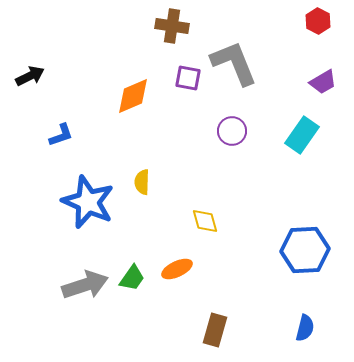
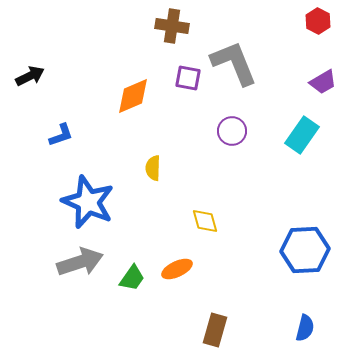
yellow semicircle: moved 11 px right, 14 px up
gray arrow: moved 5 px left, 23 px up
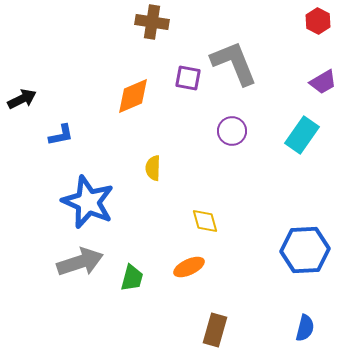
brown cross: moved 20 px left, 4 px up
black arrow: moved 8 px left, 23 px down
blue L-shape: rotated 8 degrees clockwise
orange ellipse: moved 12 px right, 2 px up
green trapezoid: rotated 20 degrees counterclockwise
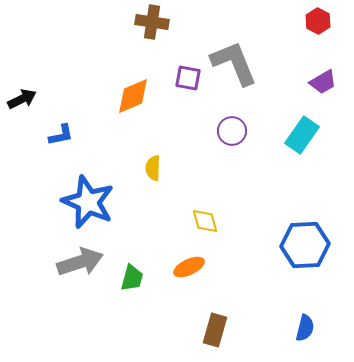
blue hexagon: moved 5 px up
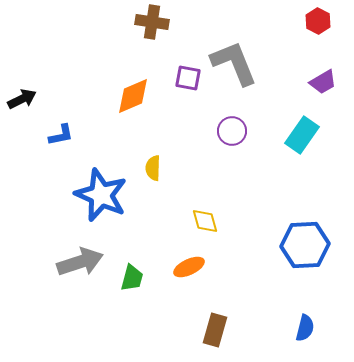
blue star: moved 13 px right, 7 px up
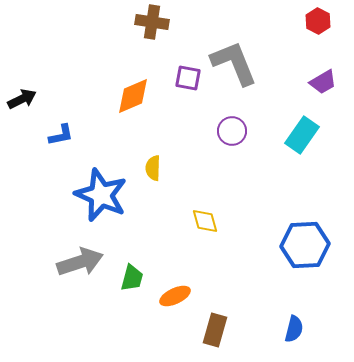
orange ellipse: moved 14 px left, 29 px down
blue semicircle: moved 11 px left, 1 px down
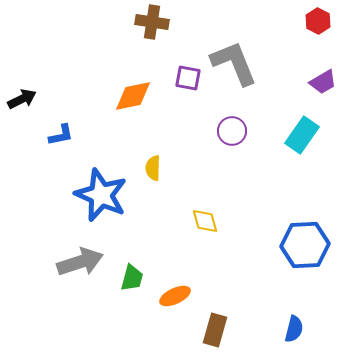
orange diamond: rotated 12 degrees clockwise
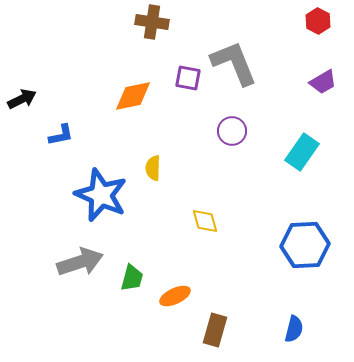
cyan rectangle: moved 17 px down
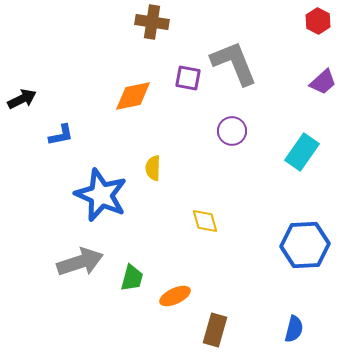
purple trapezoid: rotated 12 degrees counterclockwise
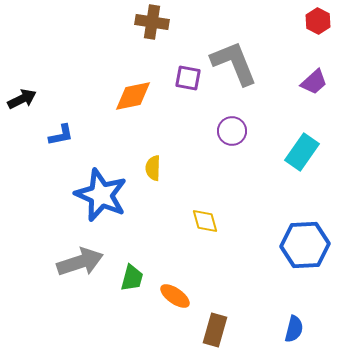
purple trapezoid: moved 9 px left
orange ellipse: rotated 60 degrees clockwise
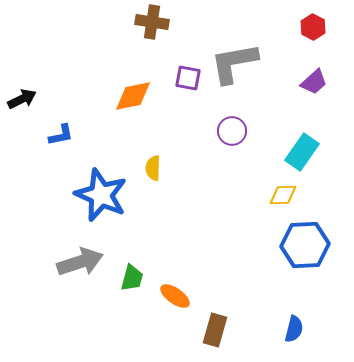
red hexagon: moved 5 px left, 6 px down
gray L-shape: rotated 78 degrees counterclockwise
yellow diamond: moved 78 px right, 26 px up; rotated 76 degrees counterclockwise
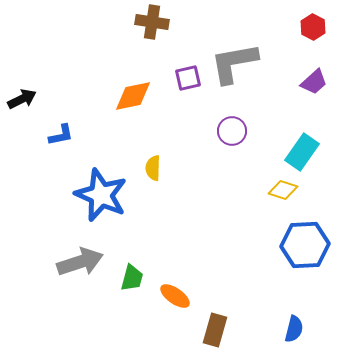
purple square: rotated 24 degrees counterclockwise
yellow diamond: moved 5 px up; rotated 20 degrees clockwise
